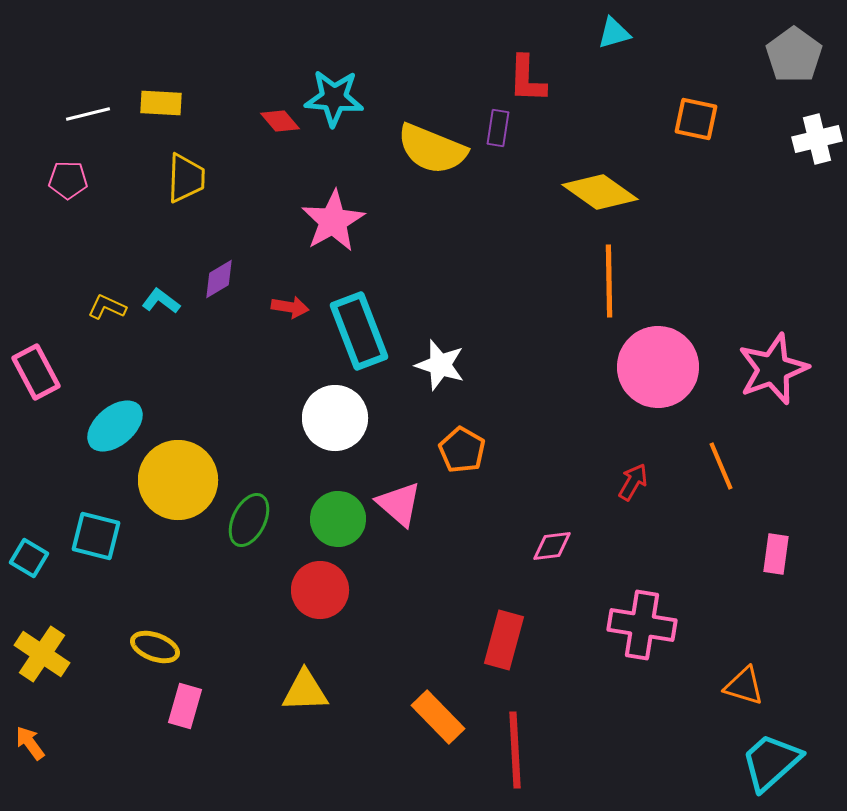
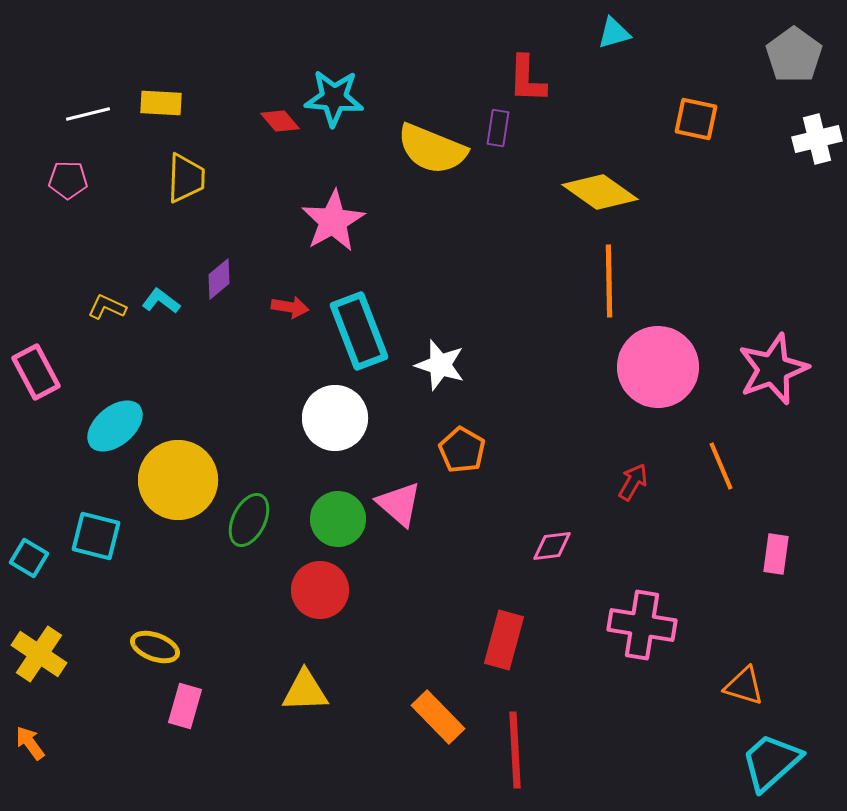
purple diamond at (219, 279): rotated 9 degrees counterclockwise
yellow cross at (42, 654): moved 3 px left
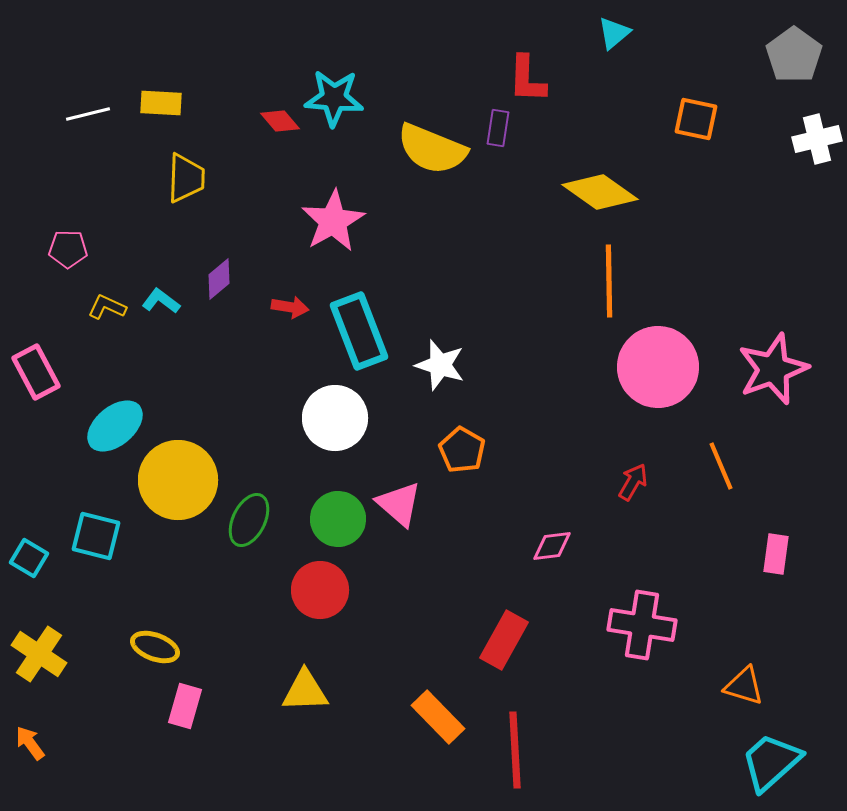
cyan triangle at (614, 33): rotated 24 degrees counterclockwise
pink pentagon at (68, 180): moved 69 px down
red rectangle at (504, 640): rotated 14 degrees clockwise
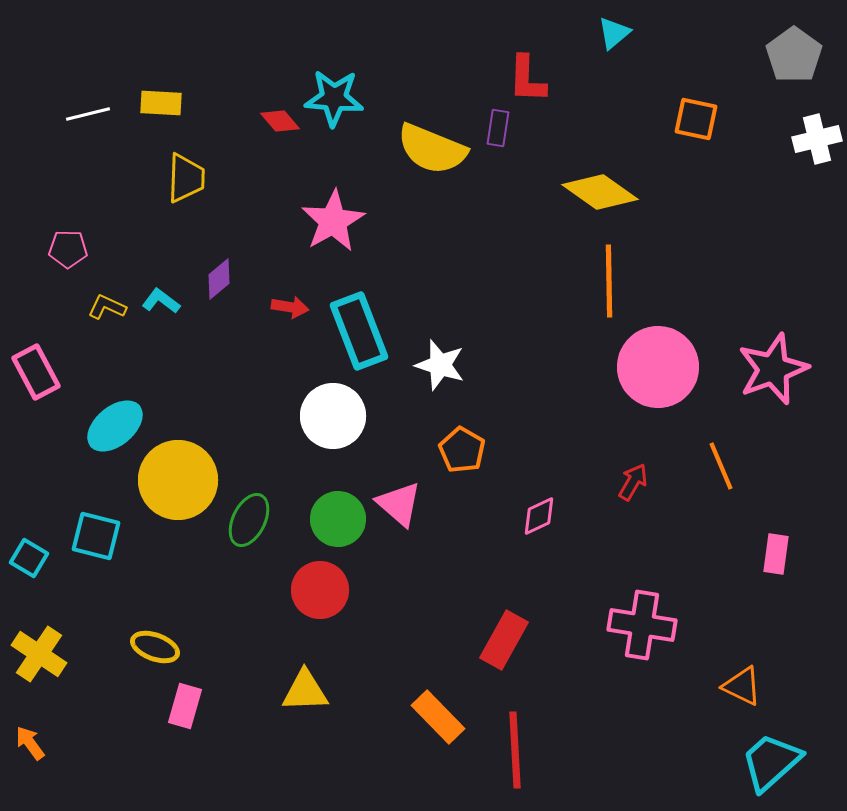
white circle at (335, 418): moved 2 px left, 2 px up
pink diamond at (552, 546): moved 13 px left, 30 px up; rotated 18 degrees counterclockwise
orange triangle at (744, 686): moved 2 px left; rotated 9 degrees clockwise
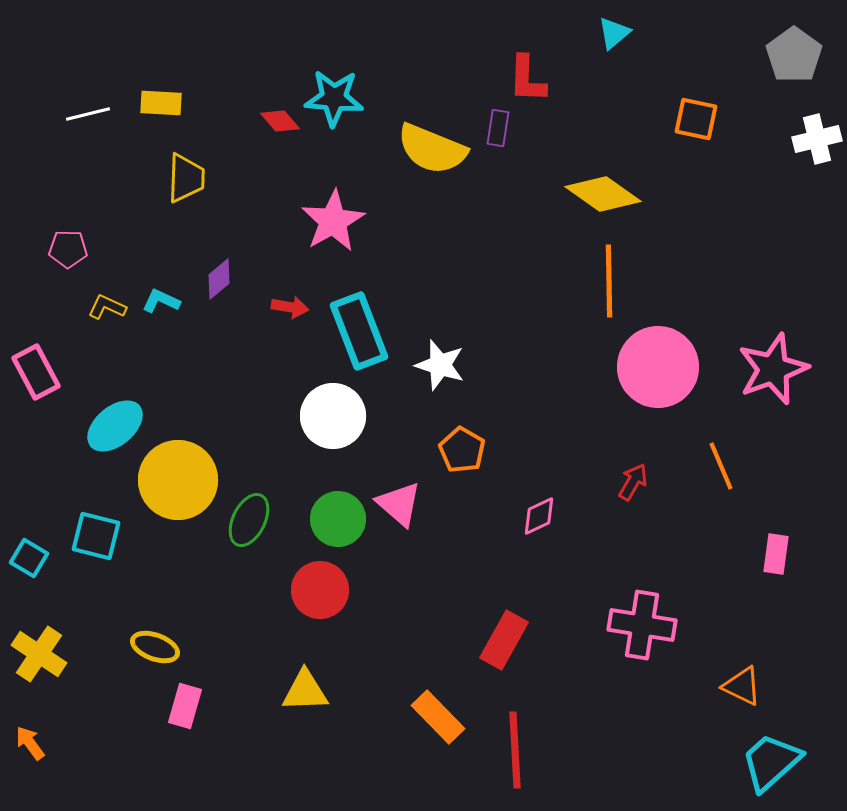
yellow diamond at (600, 192): moved 3 px right, 2 px down
cyan L-shape at (161, 301): rotated 12 degrees counterclockwise
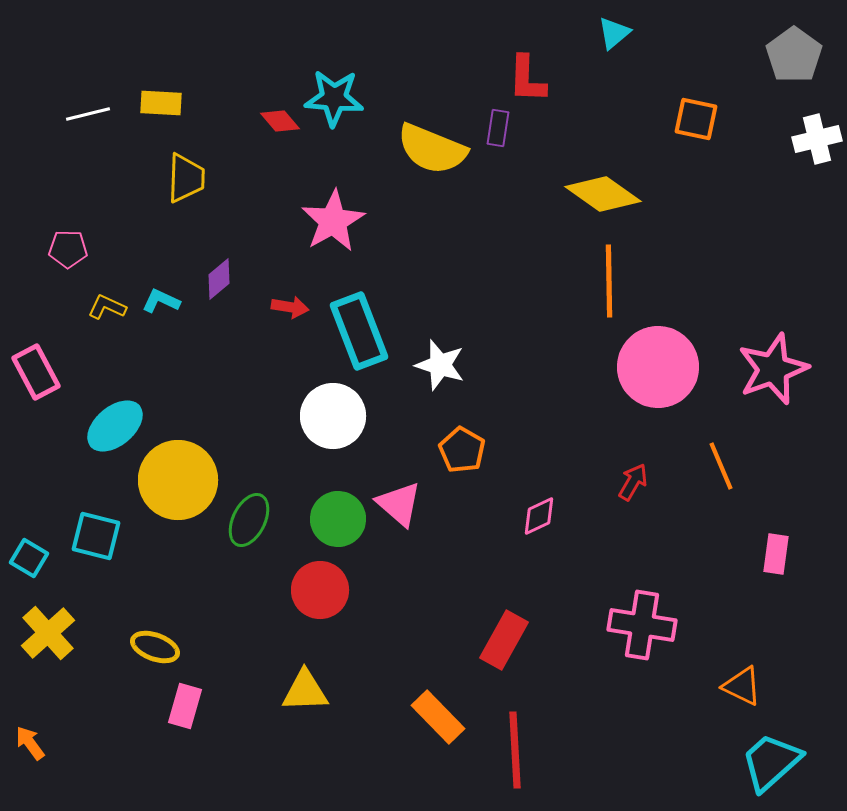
yellow cross at (39, 654): moved 9 px right, 21 px up; rotated 14 degrees clockwise
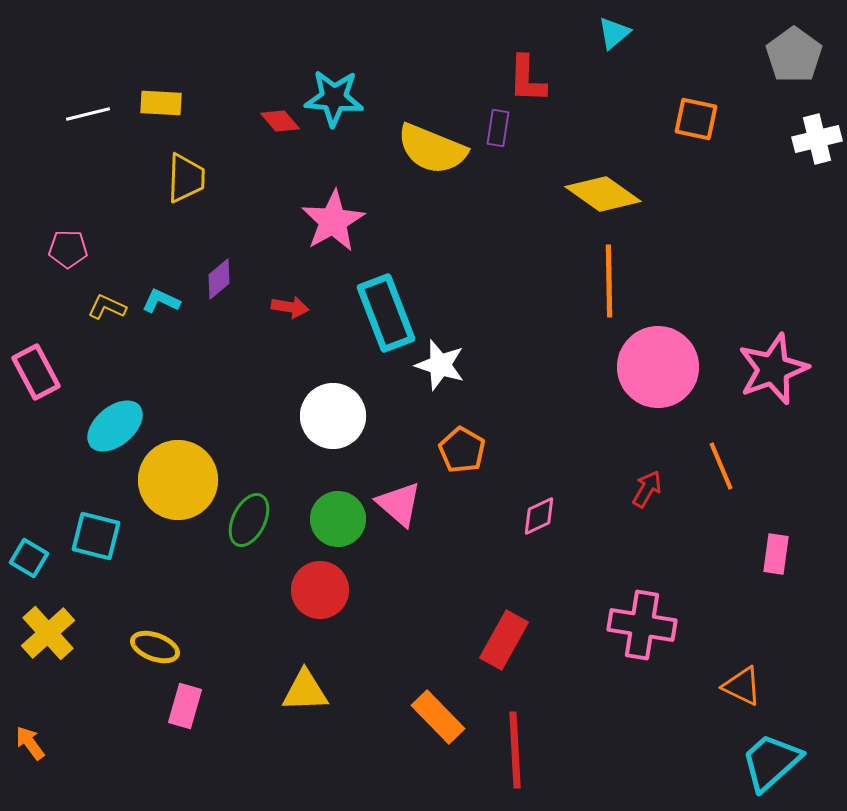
cyan rectangle at (359, 331): moved 27 px right, 18 px up
red arrow at (633, 482): moved 14 px right, 7 px down
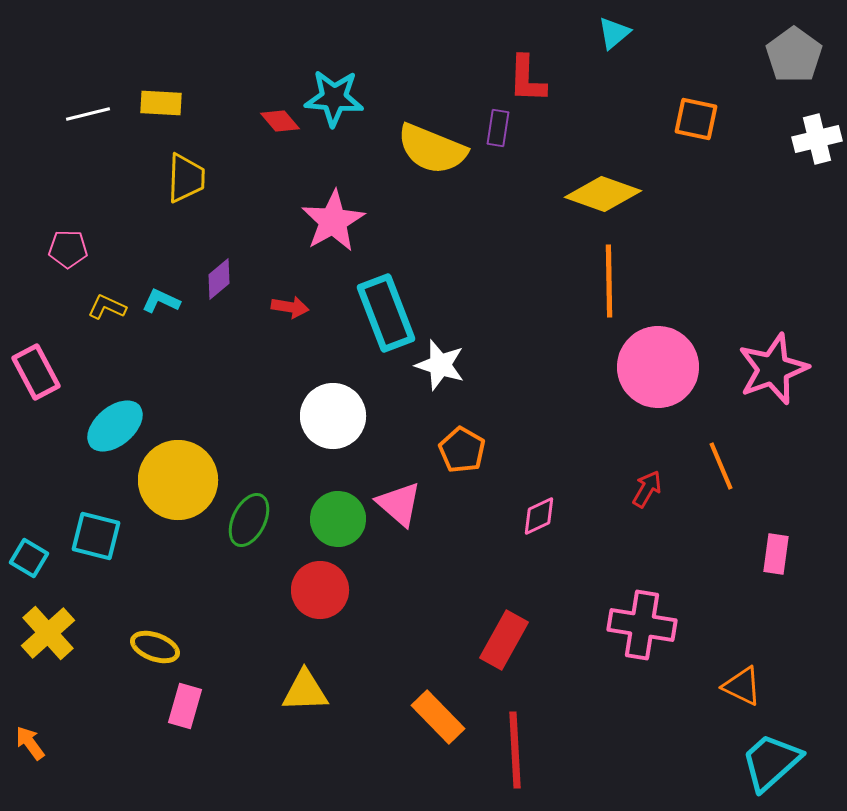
yellow diamond at (603, 194): rotated 16 degrees counterclockwise
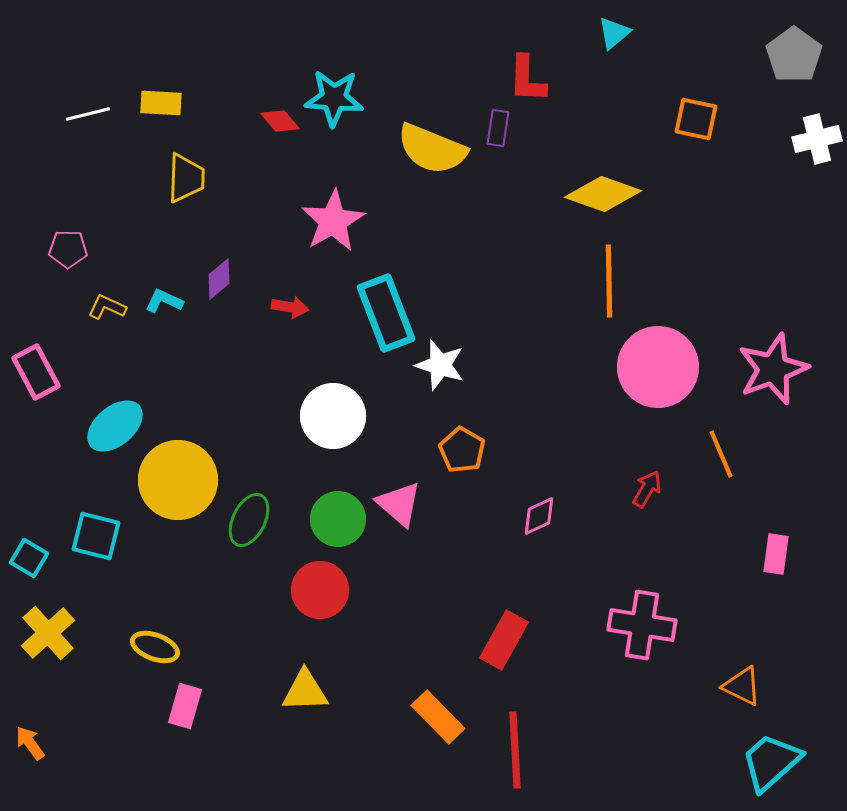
cyan L-shape at (161, 301): moved 3 px right
orange line at (721, 466): moved 12 px up
